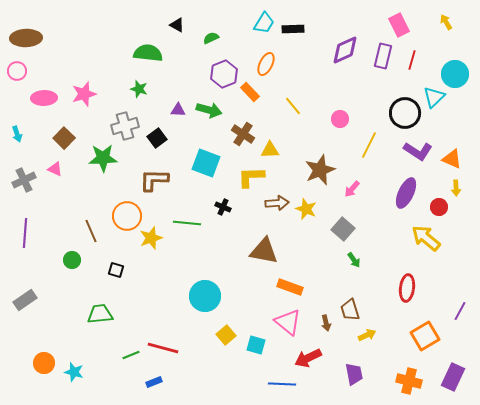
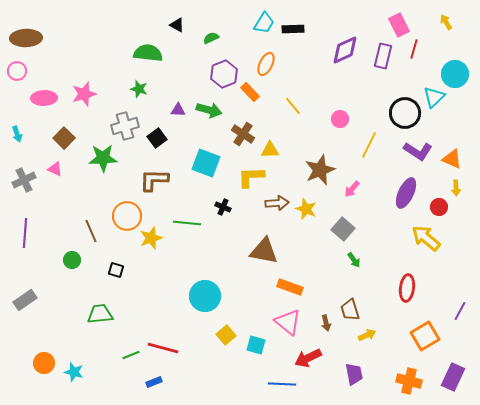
red line at (412, 60): moved 2 px right, 11 px up
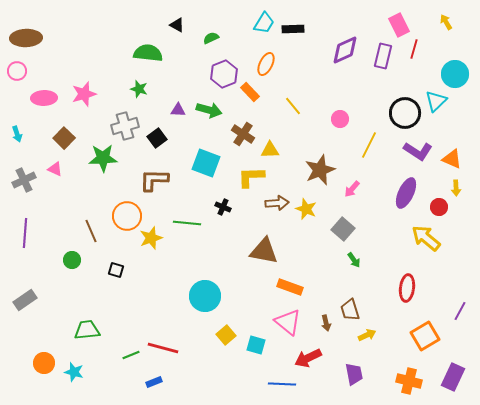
cyan triangle at (434, 97): moved 2 px right, 4 px down
green trapezoid at (100, 314): moved 13 px left, 16 px down
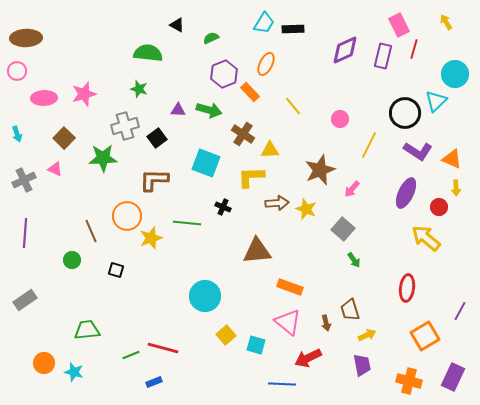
brown triangle at (264, 251): moved 7 px left; rotated 16 degrees counterclockwise
purple trapezoid at (354, 374): moved 8 px right, 9 px up
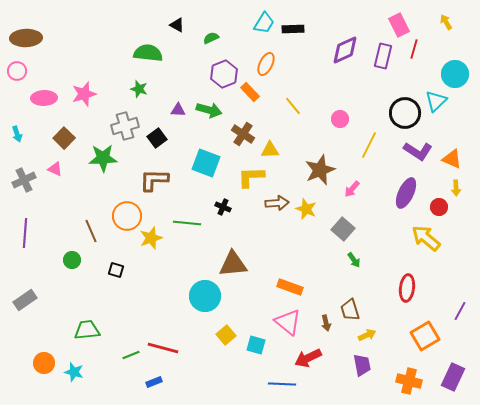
brown triangle at (257, 251): moved 24 px left, 13 px down
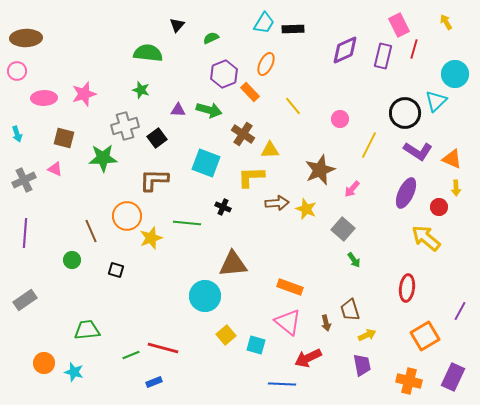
black triangle at (177, 25): rotated 42 degrees clockwise
green star at (139, 89): moved 2 px right, 1 px down
brown square at (64, 138): rotated 30 degrees counterclockwise
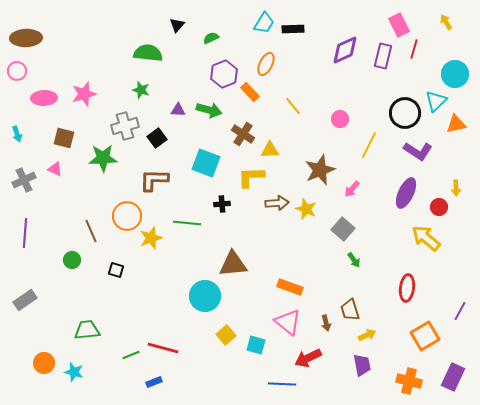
orange triangle at (452, 159): moved 4 px right, 35 px up; rotated 35 degrees counterclockwise
black cross at (223, 207): moved 1 px left, 3 px up; rotated 28 degrees counterclockwise
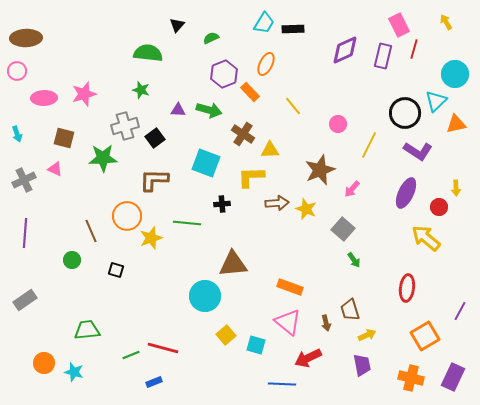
pink circle at (340, 119): moved 2 px left, 5 px down
black square at (157, 138): moved 2 px left
orange cross at (409, 381): moved 2 px right, 3 px up
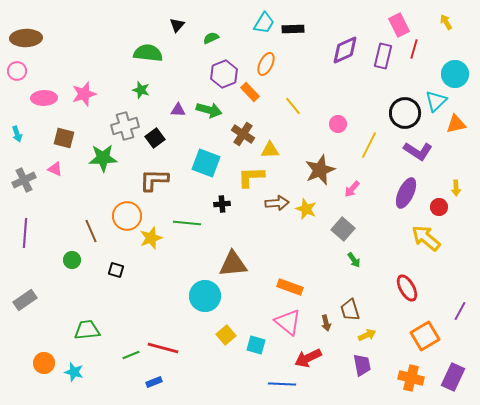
red ellipse at (407, 288): rotated 36 degrees counterclockwise
